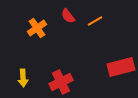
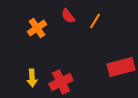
orange line: rotated 28 degrees counterclockwise
yellow arrow: moved 9 px right
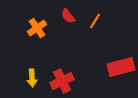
red cross: moved 1 px right, 1 px up
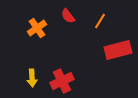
orange line: moved 5 px right
red rectangle: moved 3 px left, 17 px up
